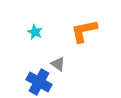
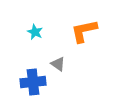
blue cross: moved 6 px left; rotated 35 degrees counterclockwise
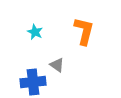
orange L-shape: rotated 116 degrees clockwise
gray triangle: moved 1 px left, 1 px down
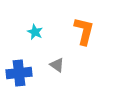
blue cross: moved 14 px left, 9 px up
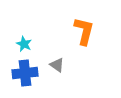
cyan star: moved 11 px left, 12 px down
blue cross: moved 6 px right
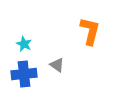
orange L-shape: moved 6 px right
blue cross: moved 1 px left, 1 px down
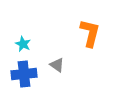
orange L-shape: moved 2 px down
cyan star: moved 1 px left
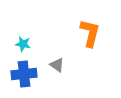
cyan star: rotated 14 degrees counterclockwise
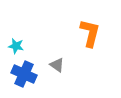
cyan star: moved 7 px left, 2 px down
blue cross: rotated 30 degrees clockwise
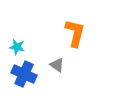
orange L-shape: moved 15 px left
cyan star: moved 1 px right, 1 px down
